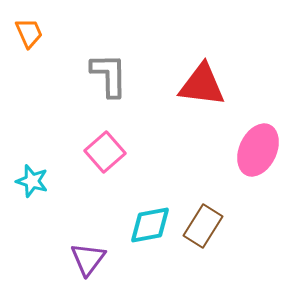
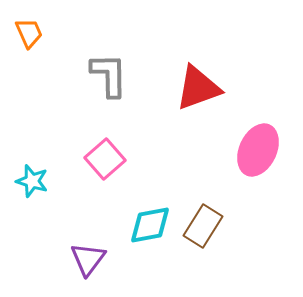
red triangle: moved 4 px left, 3 px down; rotated 27 degrees counterclockwise
pink square: moved 7 px down
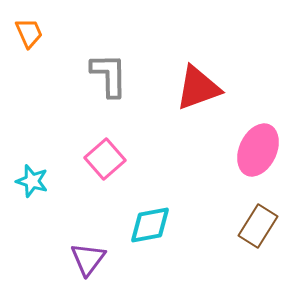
brown rectangle: moved 55 px right
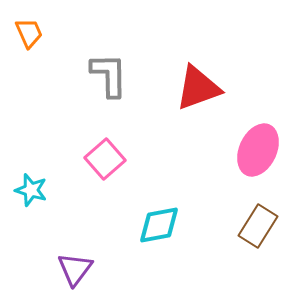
cyan star: moved 1 px left, 9 px down
cyan diamond: moved 9 px right
purple triangle: moved 13 px left, 10 px down
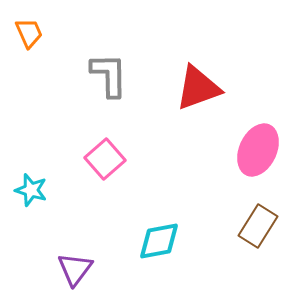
cyan diamond: moved 16 px down
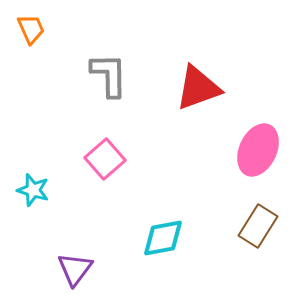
orange trapezoid: moved 2 px right, 4 px up
cyan star: moved 2 px right
cyan diamond: moved 4 px right, 3 px up
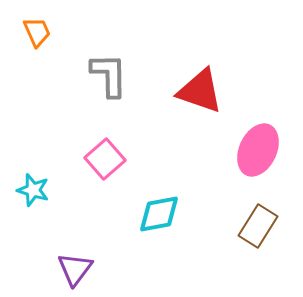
orange trapezoid: moved 6 px right, 3 px down
red triangle: moved 2 px right, 3 px down; rotated 39 degrees clockwise
cyan diamond: moved 4 px left, 24 px up
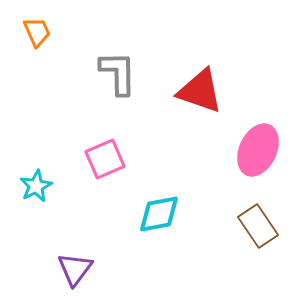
gray L-shape: moved 9 px right, 2 px up
pink square: rotated 18 degrees clockwise
cyan star: moved 3 px right, 4 px up; rotated 28 degrees clockwise
brown rectangle: rotated 66 degrees counterclockwise
